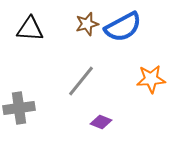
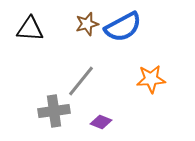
gray cross: moved 35 px right, 3 px down
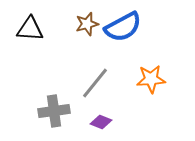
gray line: moved 14 px right, 2 px down
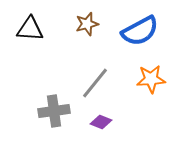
blue semicircle: moved 17 px right, 4 px down
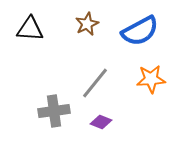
brown star: rotated 10 degrees counterclockwise
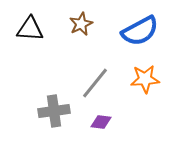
brown star: moved 6 px left
orange star: moved 6 px left
purple diamond: rotated 15 degrees counterclockwise
